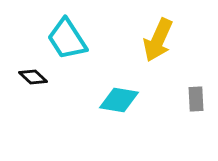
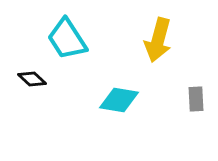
yellow arrow: rotated 9 degrees counterclockwise
black diamond: moved 1 px left, 2 px down
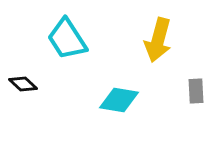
black diamond: moved 9 px left, 5 px down
gray rectangle: moved 8 px up
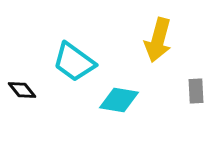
cyan trapezoid: moved 7 px right, 23 px down; rotated 21 degrees counterclockwise
black diamond: moved 1 px left, 6 px down; rotated 8 degrees clockwise
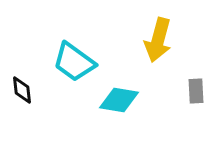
black diamond: rotated 32 degrees clockwise
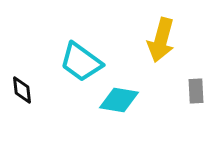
yellow arrow: moved 3 px right
cyan trapezoid: moved 7 px right
